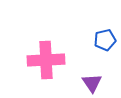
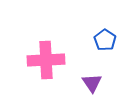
blue pentagon: rotated 25 degrees counterclockwise
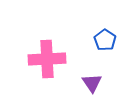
pink cross: moved 1 px right, 1 px up
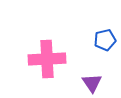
blue pentagon: rotated 25 degrees clockwise
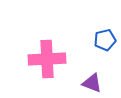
purple triangle: rotated 35 degrees counterclockwise
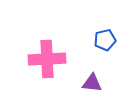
purple triangle: rotated 15 degrees counterclockwise
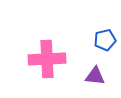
purple triangle: moved 3 px right, 7 px up
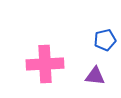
pink cross: moved 2 px left, 5 px down
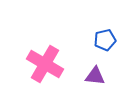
pink cross: rotated 33 degrees clockwise
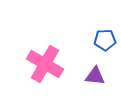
blue pentagon: rotated 10 degrees clockwise
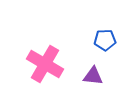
purple triangle: moved 2 px left
